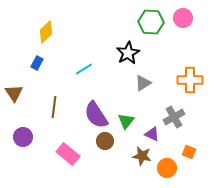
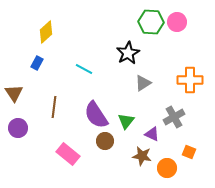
pink circle: moved 6 px left, 4 px down
cyan line: rotated 60 degrees clockwise
purple circle: moved 5 px left, 9 px up
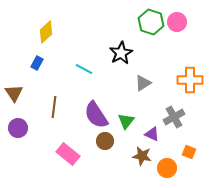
green hexagon: rotated 15 degrees clockwise
black star: moved 7 px left
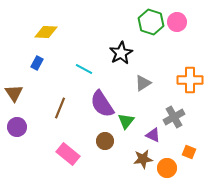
yellow diamond: rotated 45 degrees clockwise
brown line: moved 6 px right, 1 px down; rotated 15 degrees clockwise
purple semicircle: moved 6 px right, 11 px up
purple circle: moved 1 px left, 1 px up
purple triangle: moved 1 px right, 1 px down
brown star: moved 1 px right, 3 px down; rotated 18 degrees counterclockwise
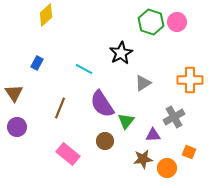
yellow diamond: moved 17 px up; rotated 45 degrees counterclockwise
purple triangle: rotated 28 degrees counterclockwise
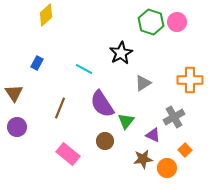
purple triangle: rotated 28 degrees clockwise
orange square: moved 4 px left, 2 px up; rotated 24 degrees clockwise
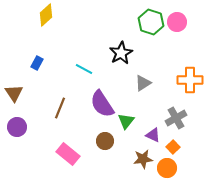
gray cross: moved 2 px right, 1 px down
orange square: moved 12 px left, 3 px up
